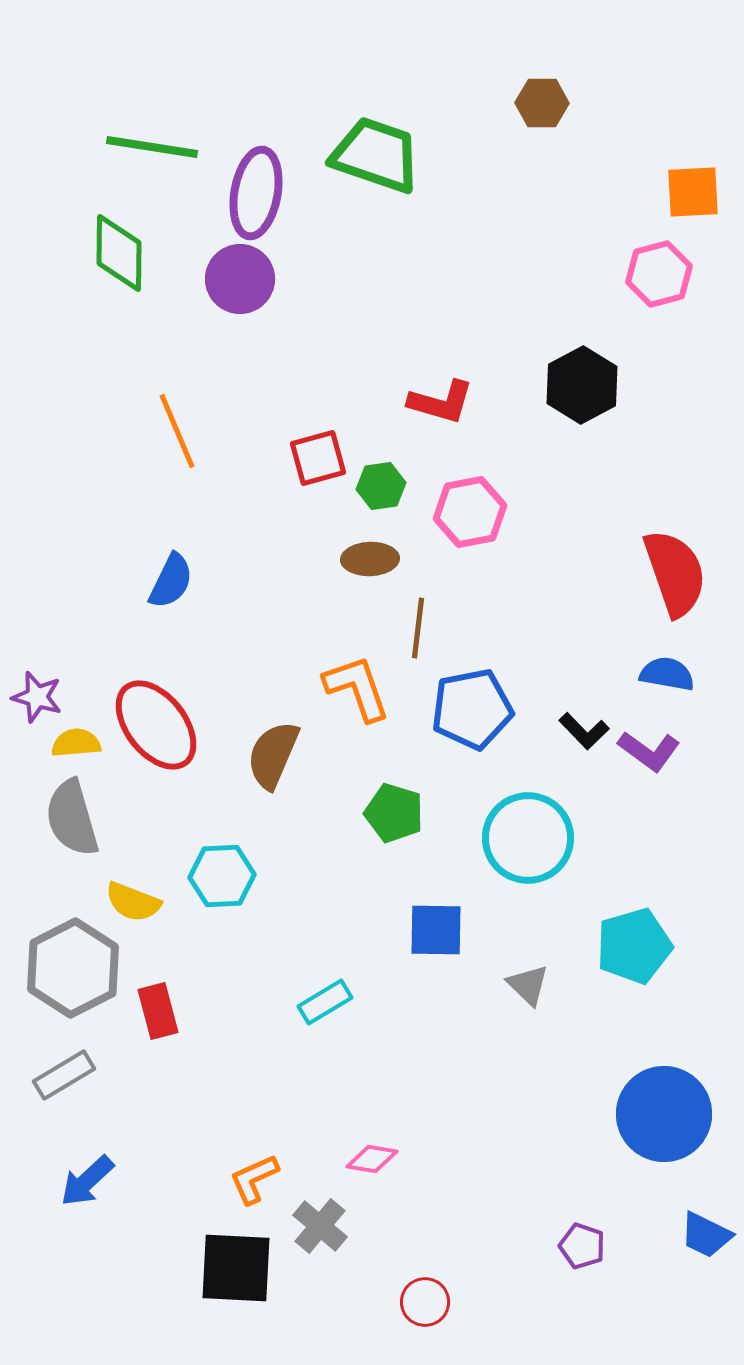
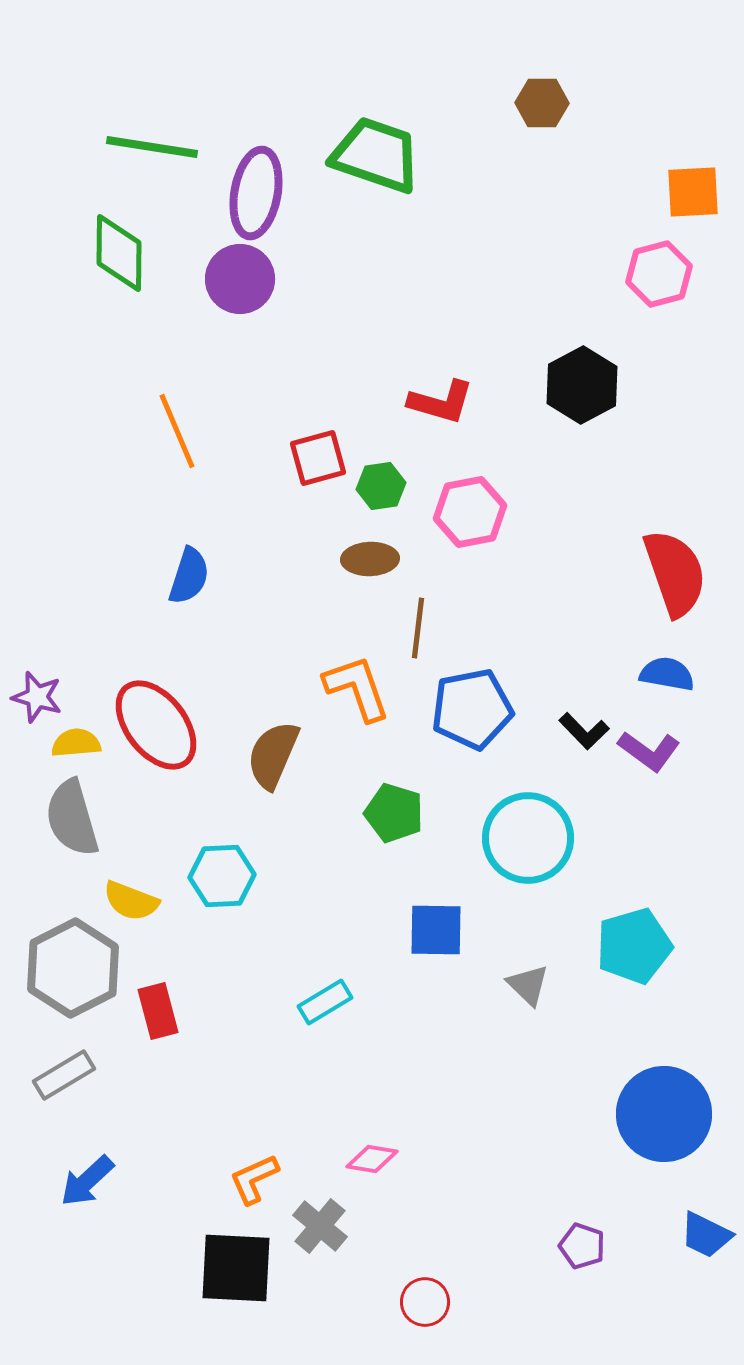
blue semicircle at (171, 581): moved 18 px right, 5 px up; rotated 8 degrees counterclockwise
yellow semicircle at (133, 902): moved 2 px left, 1 px up
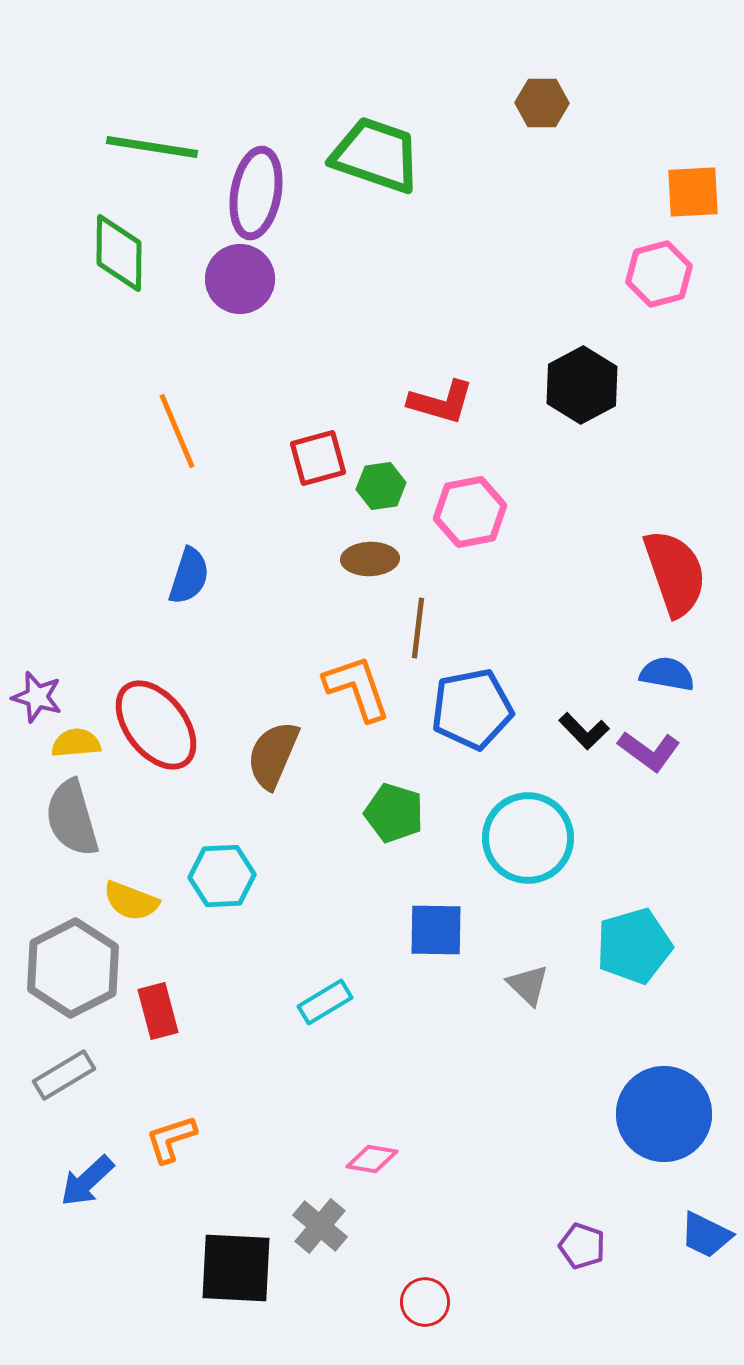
orange L-shape at (254, 1179): moved 83 px left, 40 px up; rotated 6 degrees clockwise
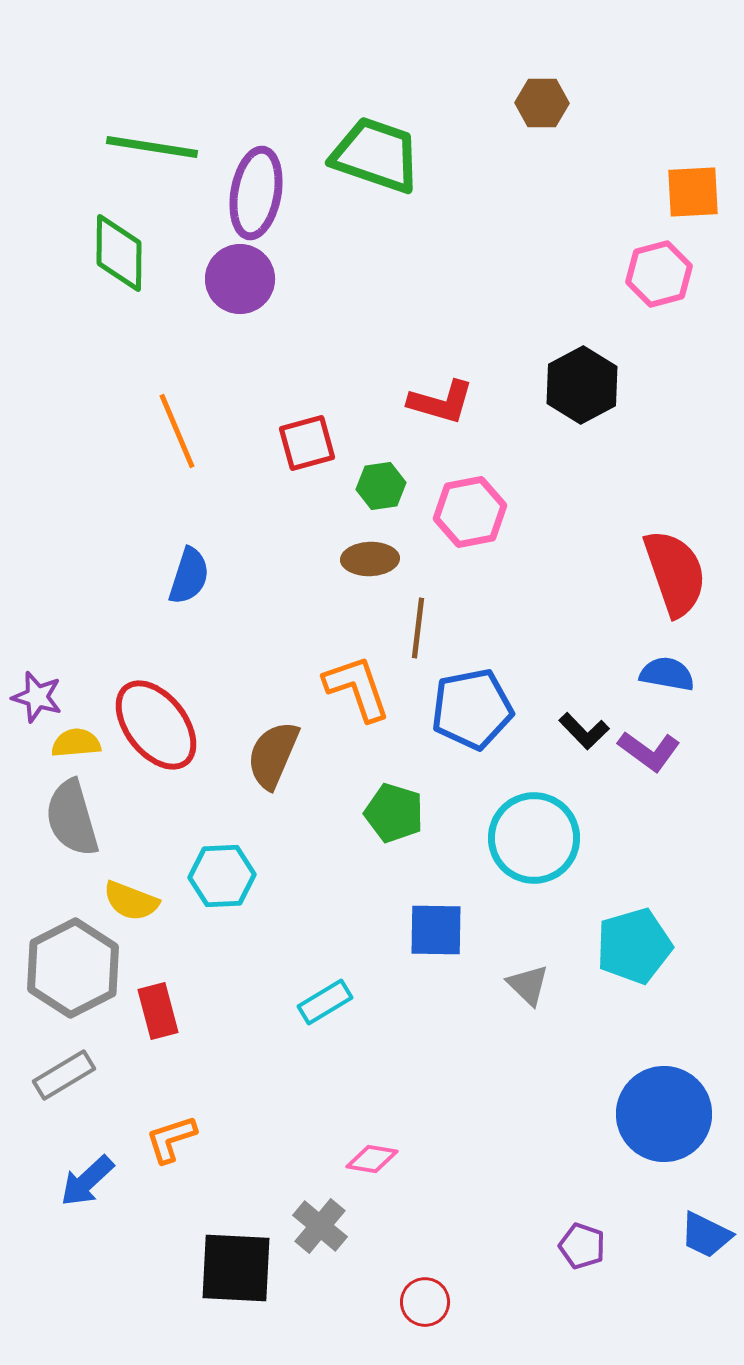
red square at (318, 458): moved 11 px left, 15 px up
cyan circle at (528, 838): moved 6 px right
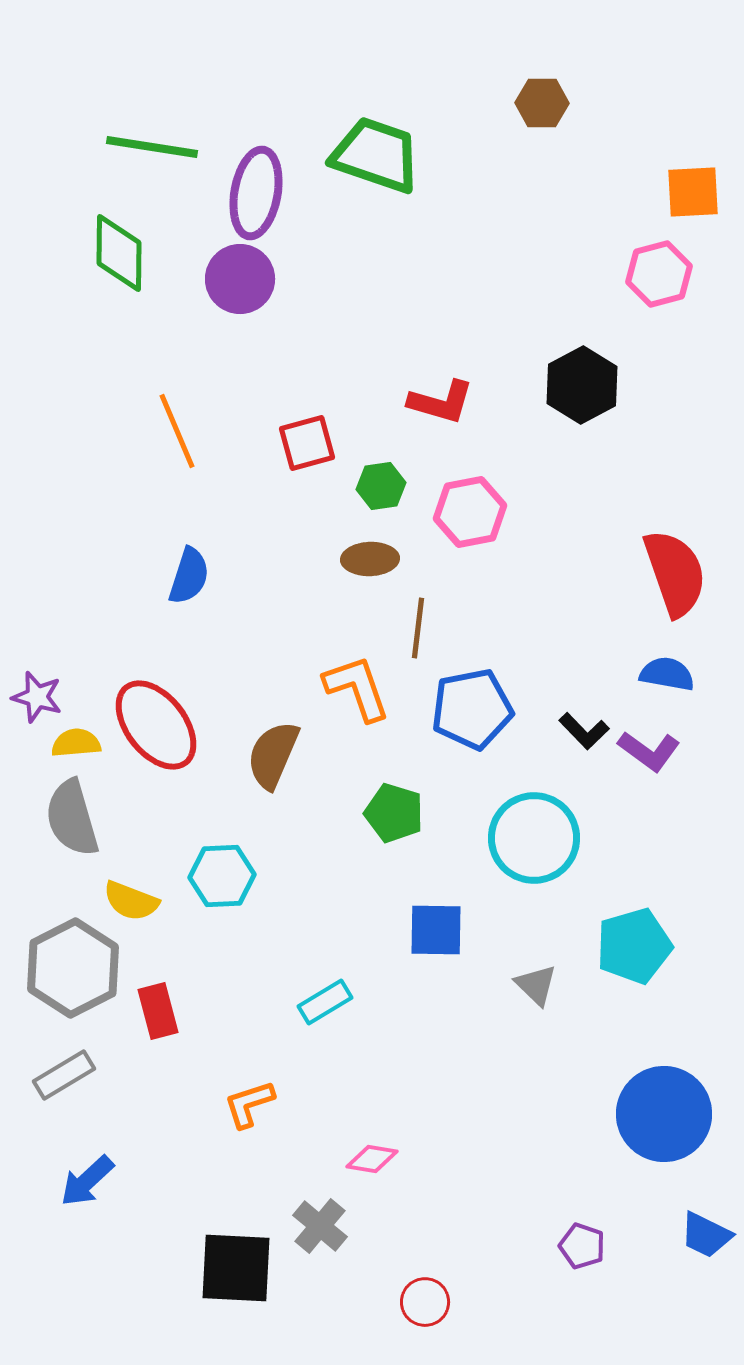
gray triangle at (528, 985): moved 8 px right
orange L-shape at (171, 1139): moved 78 px right, 35 px up
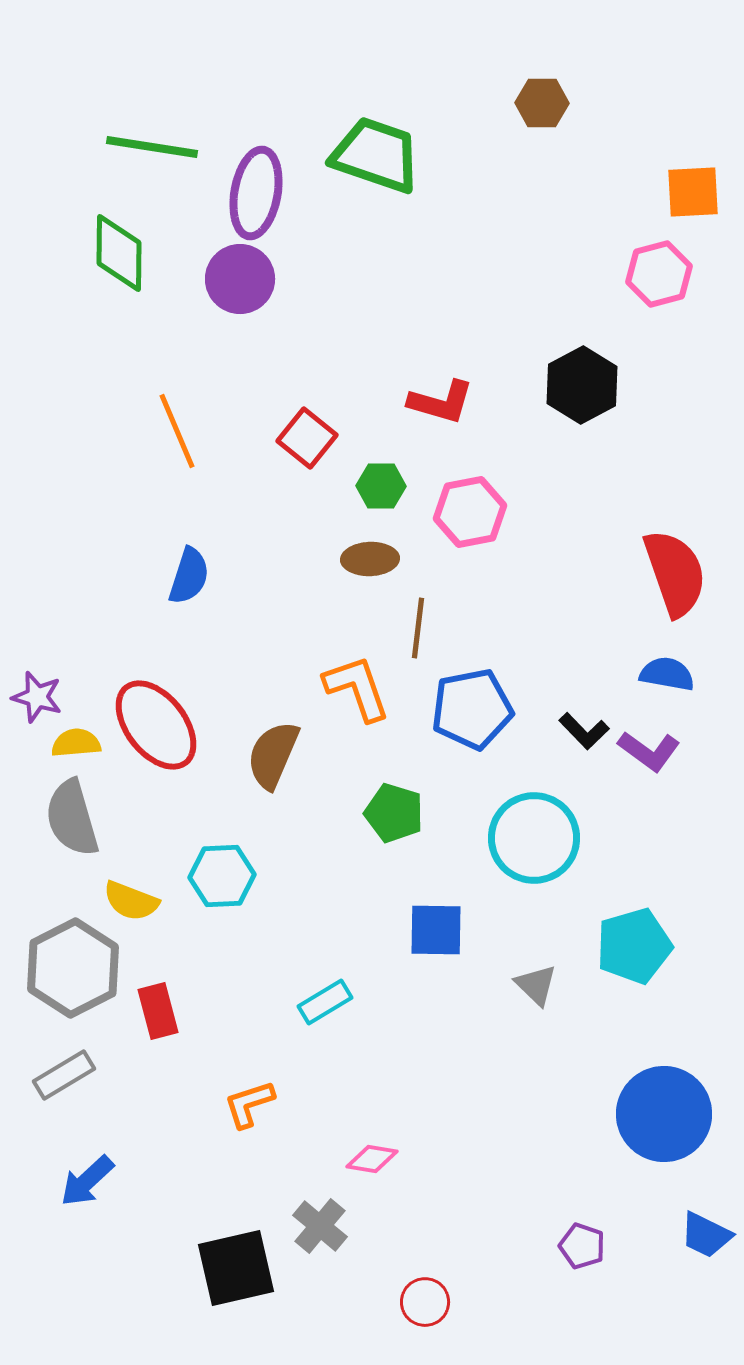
red square at (307, 443): moved 5 px up; rotated 36 degrees counterclockwise
green hexagon at (381, 486): rotated 9 degrees clockwise
black square at (236, 1268): rotated 16 degrees counterclockwise
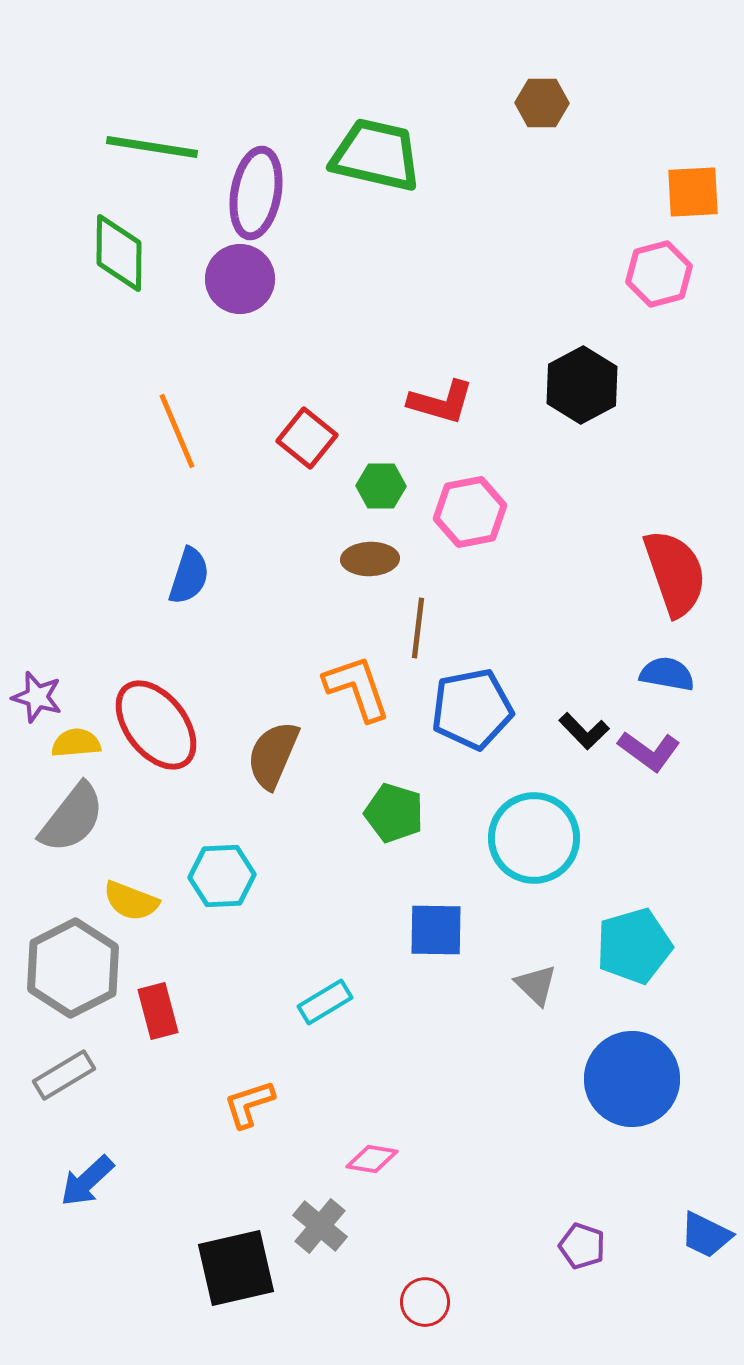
green trapezoid at (376, 155): rotated 6 degrees counterclockwise
gray semicircle at (72, 818): rotated 126 degrees counterclockwise
blue circle at (664, 1114): moved 32 px left, 35 px up
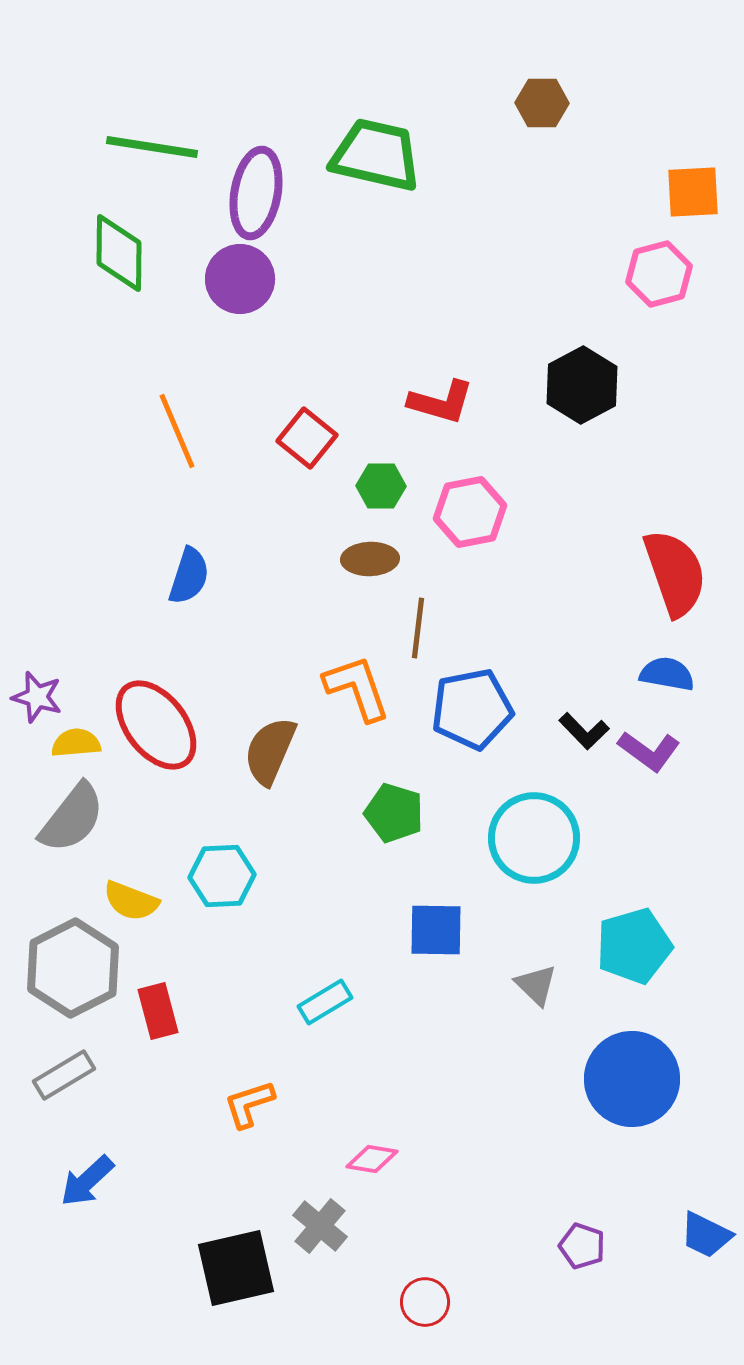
brown semicircle at (273, 755): moved 3 px left, 4 px up
